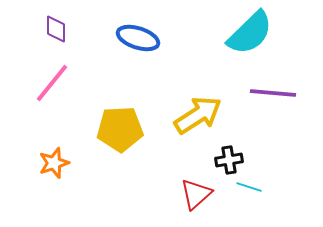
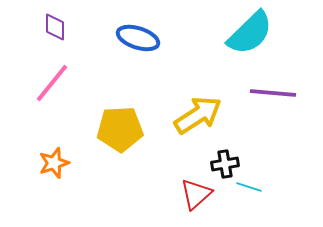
purple diamond: moved 1 px left, 2 px up
black cross: moved 4 px left, 4 px down
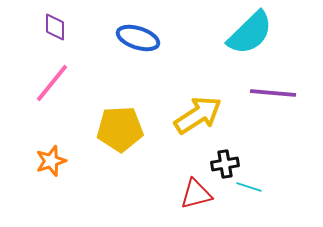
orange star: moved 3 px left, 2 px up
red triangle: rotated 28 degrees clockwise
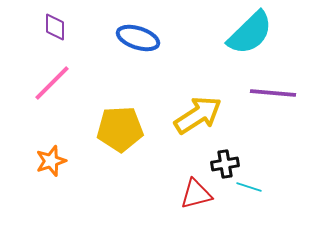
pink line: rotated 6 degrees clockwise
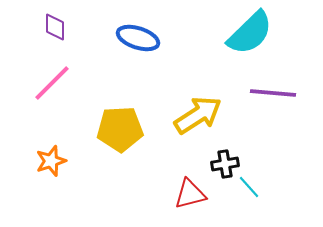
cyan line: rotated 30 degrees clockwise
red triangle: moved 6 px left
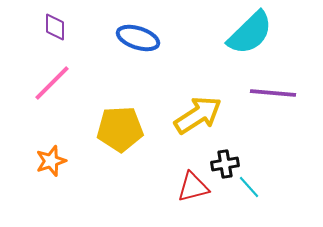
red triangle: moved 3 px right, 7 px up
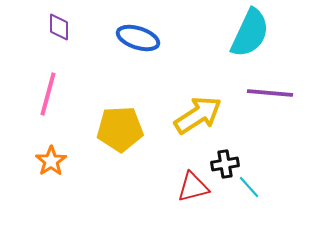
purple diamond: moved 4 px right
cyan semicircle: rotated 21 degrees counterclockwise
pink line: moved 4 px left, 11 px down; rotated 30 degrees counterclockwise
purple line: moved 3 px left
orange star: rotated 16 degrees counterclockwise
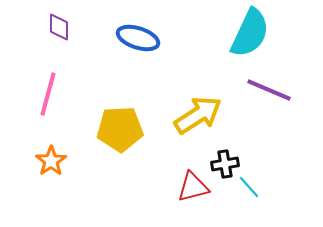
purple line: moved 1 px left, 3 px up; rotated 18 degrees clockwise
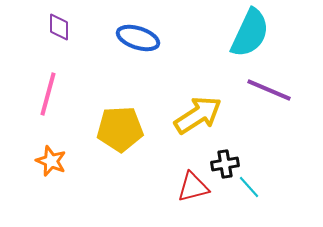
orange star: rotated 16 degrees counterclockwise
